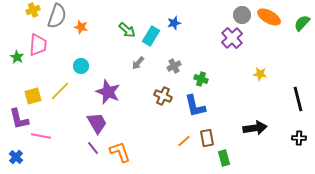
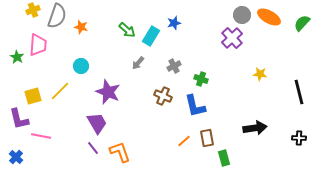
black line: moved 1 px right, 7 px up
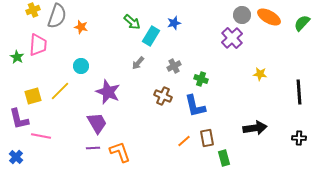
green arrow: moved 5 px right, 8 px up
black line: rotated 10 degrees clockwise
purple line: rotated 56 degrees counterclockwise
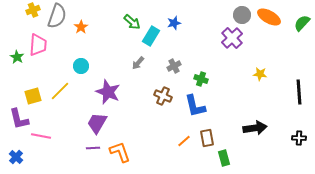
orange star: rotated 24 degrees clockwise
purple trapezoid: rotated 120 degrees counterclockwise
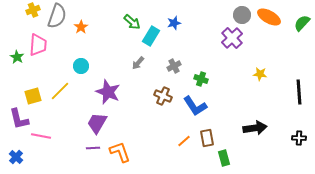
blue L-shape: rotated 20 degrees counterclockwise
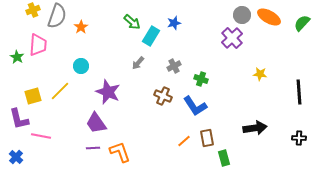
purple trapezoid: moved 1 px left; rotated 65 degrees counterclockwise
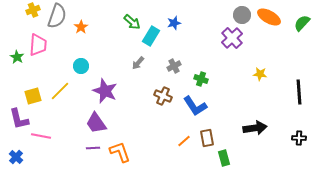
purple star: moved 3 px left, 1 px up
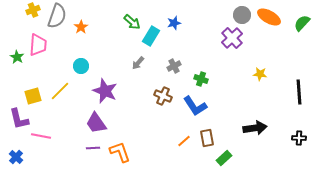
green rectangle: rotated 63 degrees clockwise
